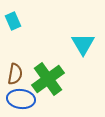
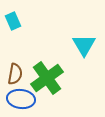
cyan triangle: moved 1 px right, 1 px down
green cross: moved 1 px left, 1 px up
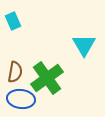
brown semicircle: moved 2 px up
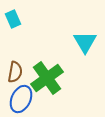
cyan rectangle: moved 2 px up
cyan triangle: moved 1 px right, 3 px up
blue ellipse: rotated 72 degrees counterclockwise
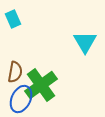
green cross: moved 6 px left, 7 px down
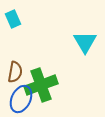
green cross: rotated 16 degrees clockwise
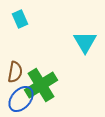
cyan rectangle: moved 7 px right
green cross: rotated 12 degrees counterclockwise
blue ellipse: rotated 16 degrees clockwise
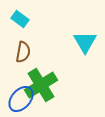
cyan rectangle: rotated 30 degrees counterclockwise
brown semicircle: moved 8 px right, 20 px up
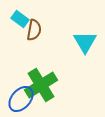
brown semicircle: moved 11 px right, 22 px up
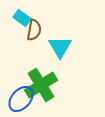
cyan rectangle: moved 2 px right, 1 px up
cyan triangle: moved 25 px left, 5 px down
